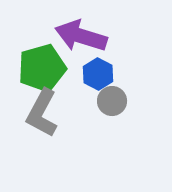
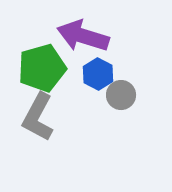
purple arrow: moved 2 px right
gray circle: moved 9 px right, 6 px up
gray L-shape: moved 4 px left, 4 px down
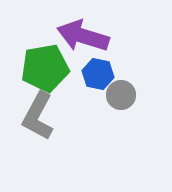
green pentagon: moved 3 px right; rotated 6 degrees clockwise
blue hexagon: rotated 16 degrees counterclockwise
gray L-shape: moved 1 px up
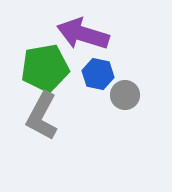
purple arrow: moved 2 px up
gray circle: moved 4 px right
gray L-shape: moved 4 px right
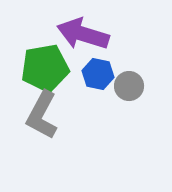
gray circle: moved 4 px right, 9 px up
gray L-shape: moved 1 px up
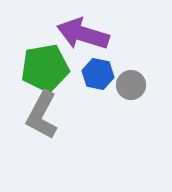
gray circle: moved 2 px right, 1 px up
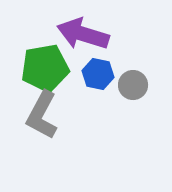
gray circle: moved 2 px right
